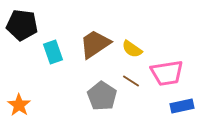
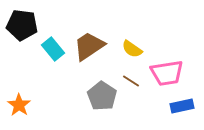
brown trapezoid: moved 6 px left, 2 px down
cyan rectangle: moved 3 px up; rotated 20 degrees counterclockwise
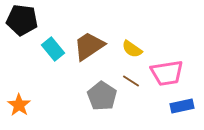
black pentagon: moved 5 px up
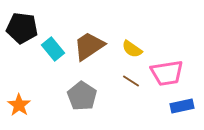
black pentagon: moved 8 px down
gray pentagon: moved 20 px left
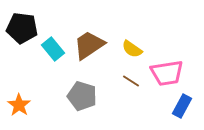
brown trapezoid: moved 1 px up
gray pentagon: rotated 16 degrees counterclockwise
blue rectangle: rotated 50 degrees counterclockwise
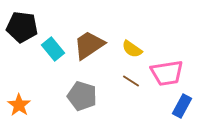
black pentagon: moved 1 px up
